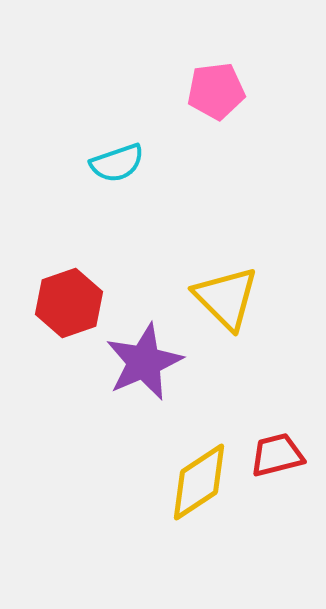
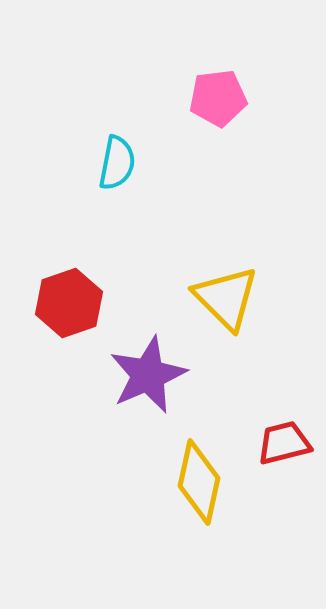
pink pentagon: moved 2 px right, 7 px down
cyan semicircle: rotated 60 degrees counterclockwise
purple star: moved 4 px right, 13 px down
red trapezoid: moved 7 px right, 12 px up
yellow diamond: rotated 44 degrees counterclockwise
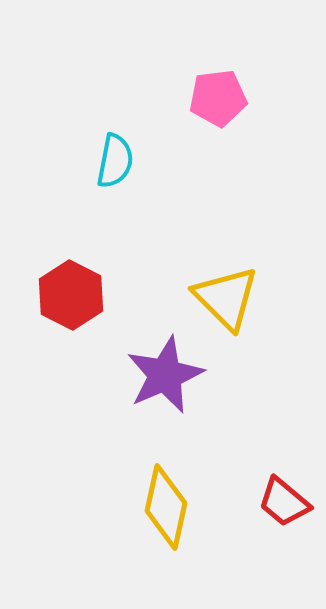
cyan semicircle: moved 2 px left, 2 px up
red hexagon: moved 2 px right, 8 px up; rotated 14 degrees counterclockwise
purple star: moved 17 px right
red trapezoid: moved 59 px down; rotated 126 degrees counterclockwise
yellow diamond: moved 33 px left, 25 px down
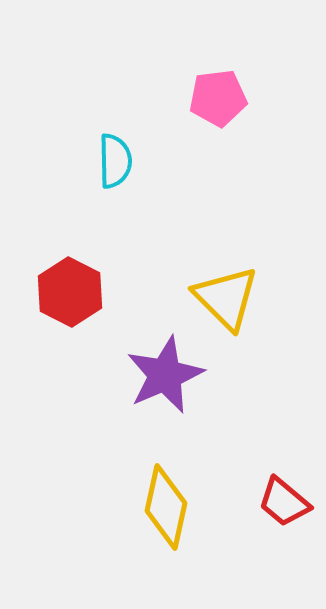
cyan semicircle: rotated 12 degrees counterclockwise
red hexagon: moved 1 px left, 3 px up
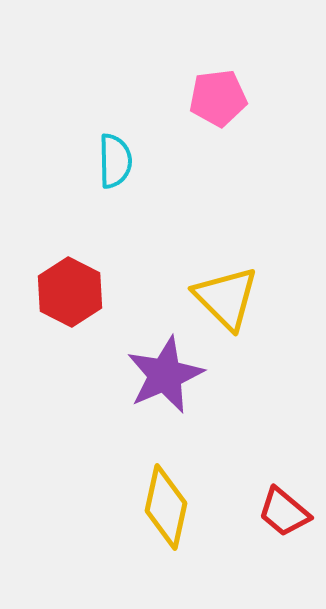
red trapezoid: moved 10 px down
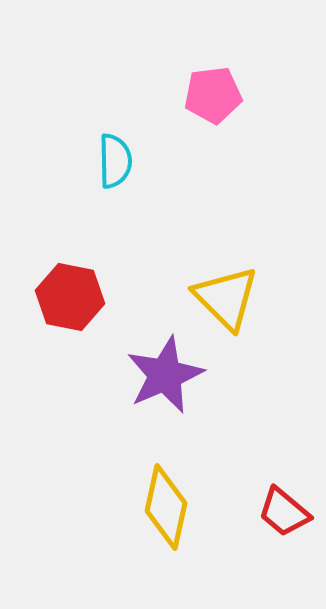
pink pentagon: moved 5 px left, 3 px up
red hexagon: moved 5 px down; rotated 16 degrees counterclockwise
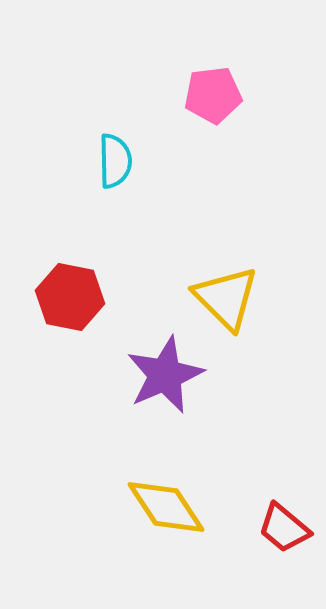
yellow diamond: rotated 46 degrees counterclockwise
red trapezoid: moved 16 px down
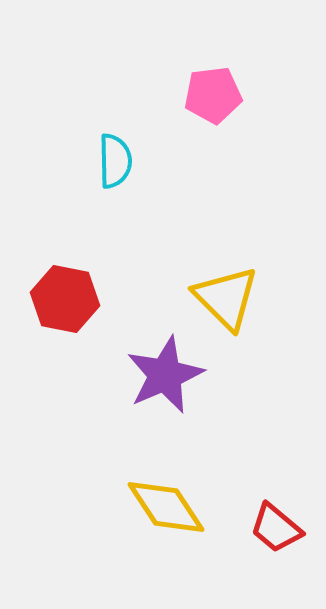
red hexagon: moved 5 px left, 2 px down
red trapezoid: moved 8 px left
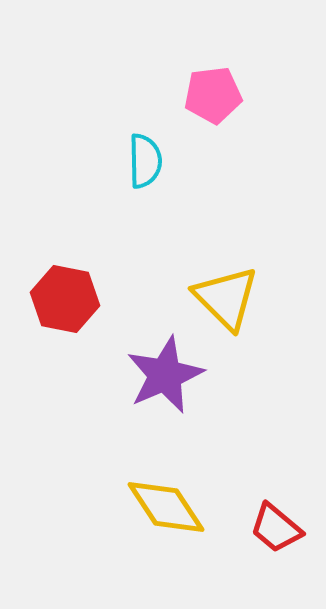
cyan semicircle: moved 30 px right
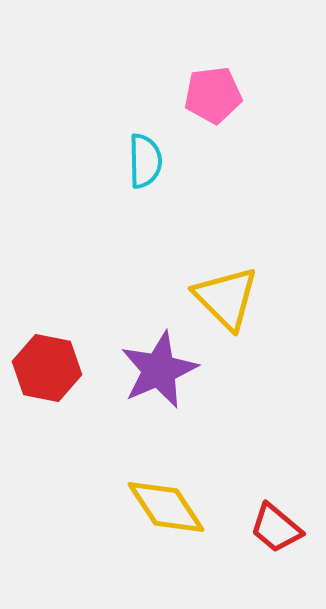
red hexagon: moved 18 px left, 69 px down
purple star: moved 6 px left, 5 px up
